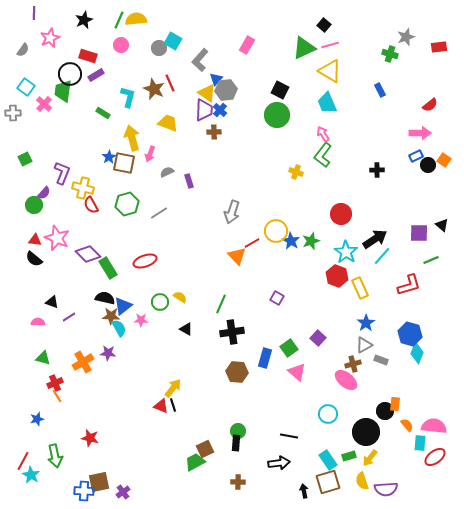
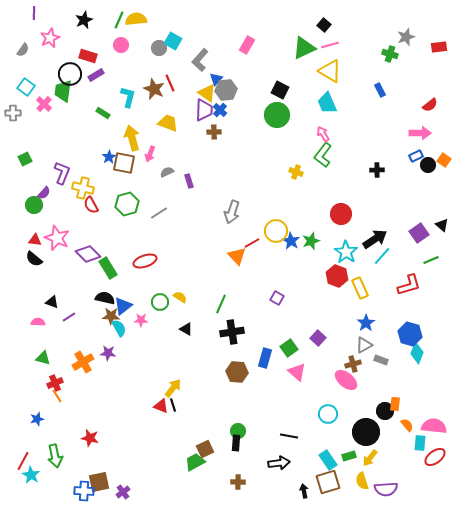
purple square at (419, 233): rotated 36 degrees counterclockwise
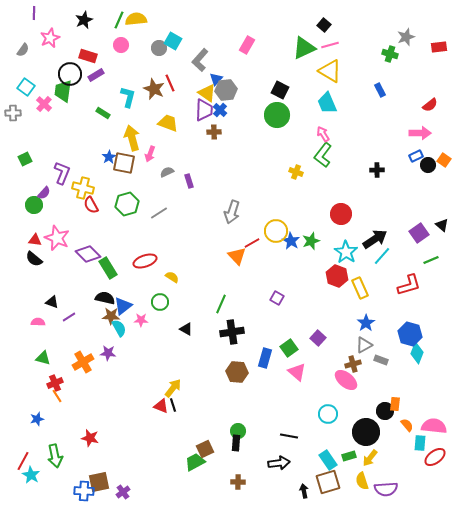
yellow semicircle at (180, 297): moved 8 px left, 20 px up
